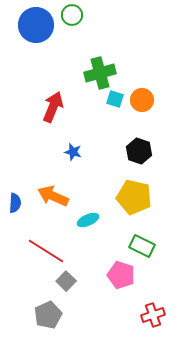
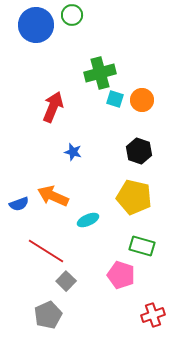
blue semicircle: moved 4 px right, 1 px down; rotated 66 degrees clockwise
green rectangle: rotated 10 degrees counterclockwise
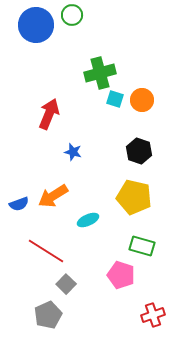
red arrow: moved 4 px left, 7 px down
orange arrow: rotated 56 degrees counterclockwise
gray square: moved 3 px down
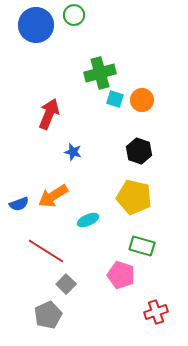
green circle: moved 2 px right
red cross: moved 3 px right, 3 px up
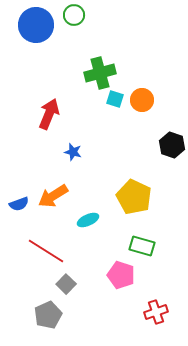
black hexagon: moved 33 px right, 6 px up
yellow pentagon: rotated 12 degrees clockwise
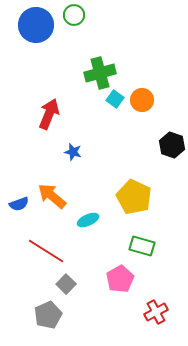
cyan square: rotated 18 degrees clockwise
orange arrow: moved 1 px left; rotated 72 degrees clockwise
pink pentagon: moved 1 px left, 4 px down; rotated 24 degrees clockwise
red cross: rotated 10 degrees counterclockwise
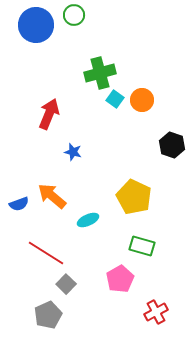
red line: moved 2 px down
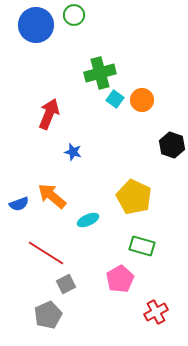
gray square: rotated 18 degrees clockwise
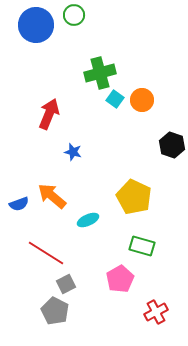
gray pentagon: moved 7 px right, 4 px up; rotated 20 degrees counterclockwise
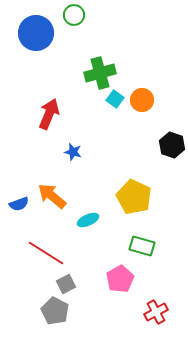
blue circle: moved 8 px down
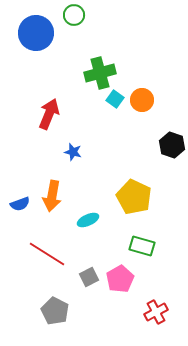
orange arrow: rotated 120 degrees counterclockwise
blue semicircle: moved 1 px right
red line: moved 1 px right, 1 px down
gray square: moved 23 px right, 7 px up
